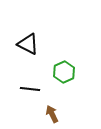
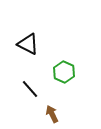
green hexagon: rotated 10 degrees counterclockwise
black line: rotated 42 degrees clockwise
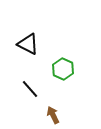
green hexagon: moved 1 px left, 3 px up
brown arrow: moved 1 px right, 1 px down
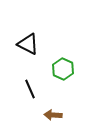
black line: rotated 18 degrees clockwise
brown arrow: rotated 60 degrees counterclockwise
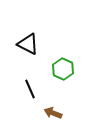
brown arrow: moved 2 px up; rotated 18 degrees clockwise
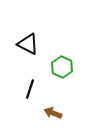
green hexagon: moved 1 px left, 2 px up
black line: rotated 42 degrees clockwise
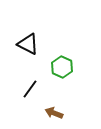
black line: rotated 18 degrees clockwise
brown arrow: moved 1 px right
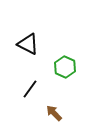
green hexagon: moved 3 px right
brown arrow: rotated 24 degrees clockwise
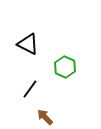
brown arrow: moved 9 px left, 4 px down
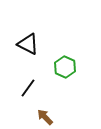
black line: moved 2 px left, 1 px up
